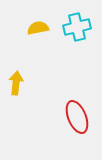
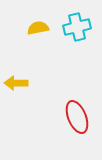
yellow arrow: rotated 95 degrees counterclockwise
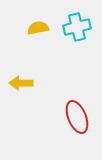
yellow arrow: moved 5 px right
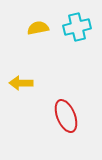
red ellipse: moved 11 px left, 1 px up
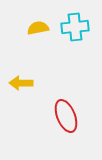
cyan cross: moved 2 px left; rotated 8 degrees clockwise
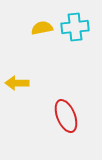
yellow semicircle: moved 4 px right
yellow arrow: moved 4 px left
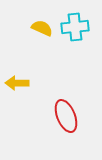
yellow semicircle: rotated 35 degrees clockwise
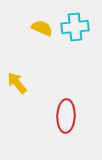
yellow arrow: rotated 50 degrees clockwise
red ellipse: rotated 24 degrees clockwise
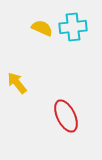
cyan cross: moved 2 px left
red ellipse: rotated 28 degrees counterclockwise
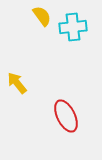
yellow semicircle: moved 12 px up; rotated 30 degrees clockwise
